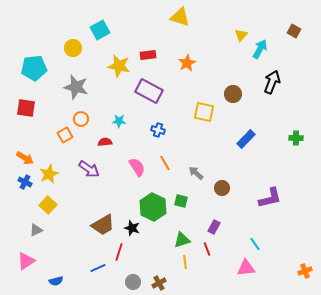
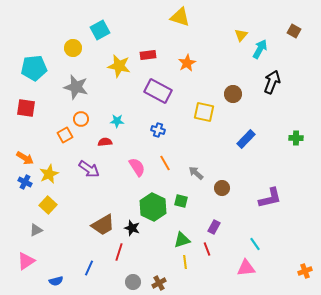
purple rectangle at (149, 91): moved 9 px right
cyan star at (119, 121): moved 2 px left
blue line at (98, 268): moved 9 px left; rotated 42 degrees counterclockwise
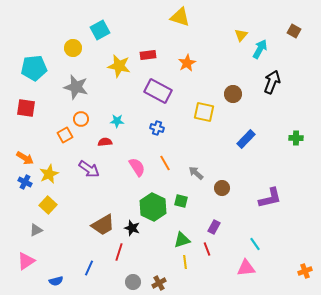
blue cross at (158, 130): moved 1 px left, 2 px up
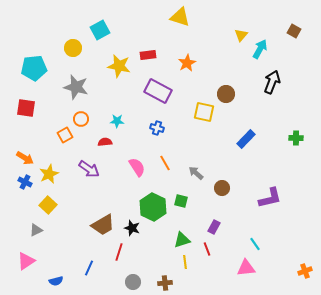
brown circle at (233, 94): moved 7 px left
brown cross at (159, 283): moved 6 px right; rotated 24 degrees clockwise
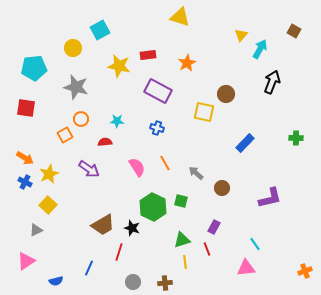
blue rectangle at (246, 139): moved 1 px left, 4 px down
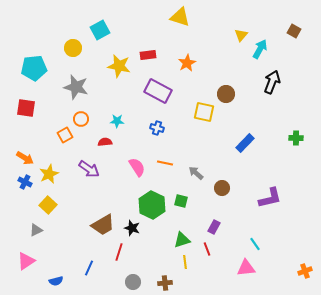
orange line at (165, 163): rotated 49 degrees counterclockwise
green hexagon at (153, 207): moved 1 px left, 2 px up
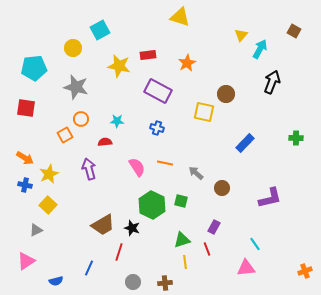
purple arrow at (89, 169): rotated 140 degrees counterclockwise
blue cross at (25, 182): moved 3 px down; rotated 16 degrees counterclockwise
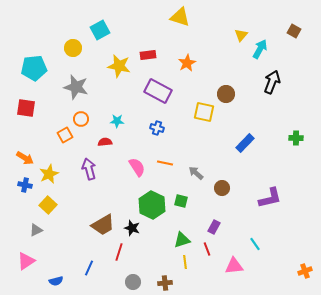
pink triangle at (246, 268): moved 12 px left, 2 px up
